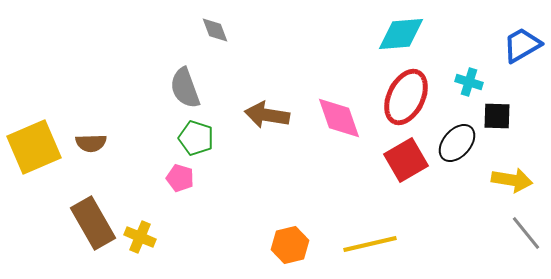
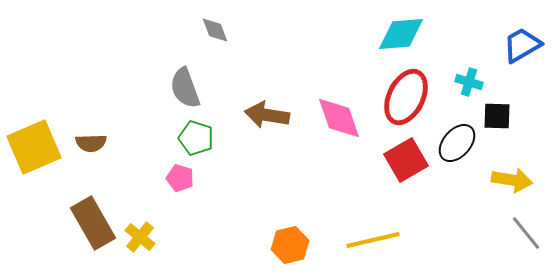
yellow cross: rotated 16 degrees clockwise
yellow line: moved 3 px right, 4 px up
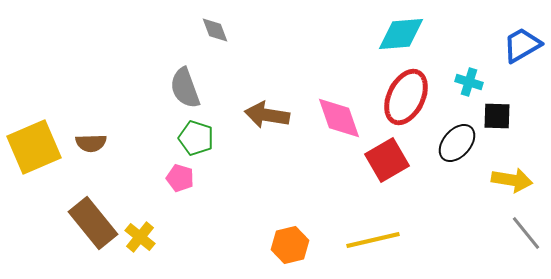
red square: moved 19 px left
brown rectangle: rotated 9 degrees counterclockwise
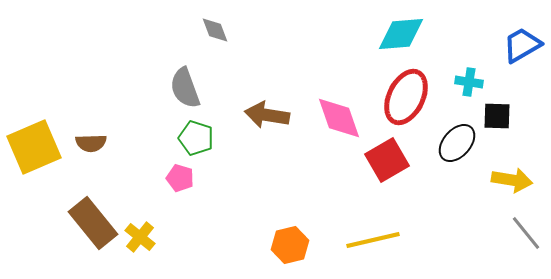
cyan cross: rotated 8 degrees counterclockwise
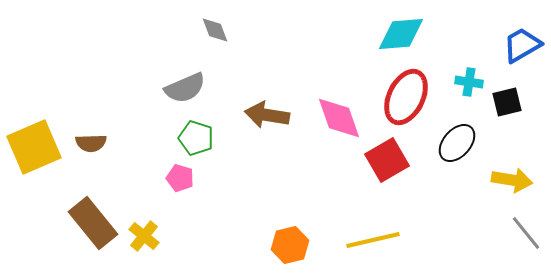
gray semicircle: rotated 93 degrees counterclockwise
black square: moved 10 px right, 14 px up; rotated 16 degrees counterclockwise
yellow cross: moved 4 px right, 1 px up
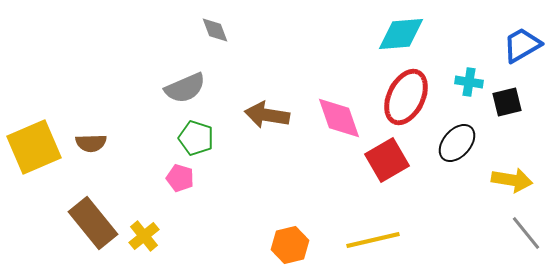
yellow cross: rotated 12 degrees clockwise
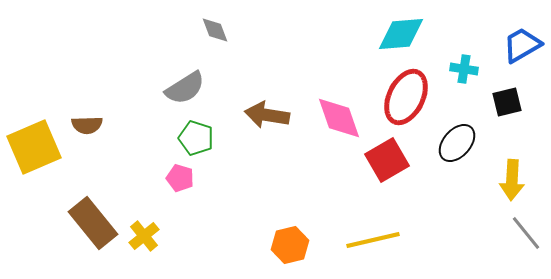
cyan cross: moved 5 px left, 13 px up
gray semicircle: rotated 9 degrees counterclockwise
brown semicircle: moved 4 px left, 18 px up
yellow arrow: rotated 84 degrees clockwise
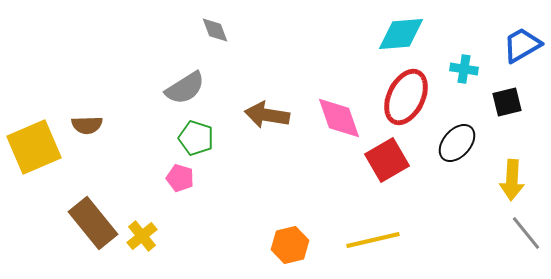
yellow cross: moved 2 px left
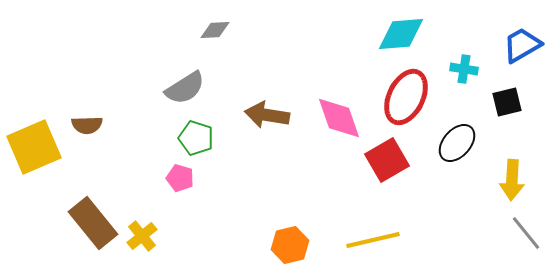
gray diamond: rotated 72 degrees counterclockwise
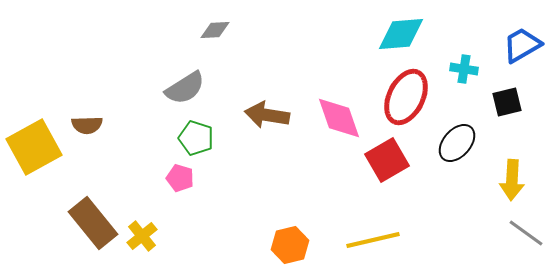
yellow square: rotated 6 degrees counterclockwise
gray line: rotated 15 degrees counterclockwise
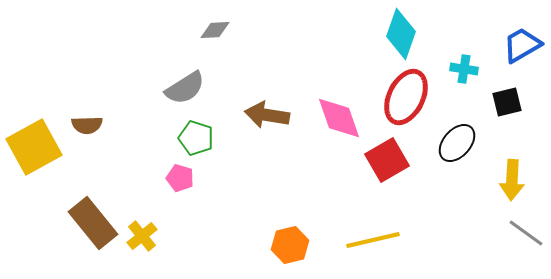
cyan diamond: rotated 66 degrees counterclockwise
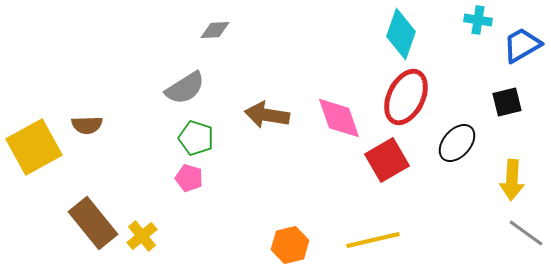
cyan cross: moved 14 px right, 49 px up
pink pentagon: moved 9 px right
